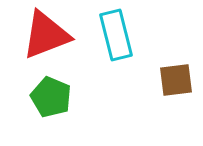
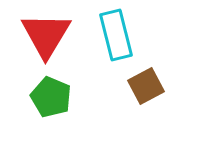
red triangle: rotated 38 degrees counterclockwise
brown square: moved 30 px left, 6 px down; rotated 21 degrees counterclockwise
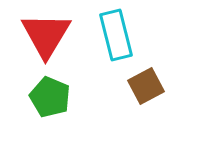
green pentagon: moved 1 px left
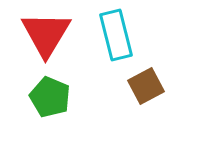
red triangle: moved 1 px up
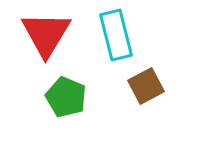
green pentagon: moved 16 px right
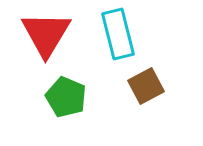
cyan rectangle: moved 2 px right, 1 px up
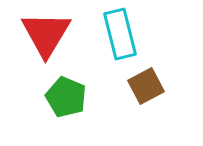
cyan rectangle: moved 2 px right
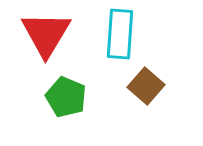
cyan rectangle: rotated 18 degrees clockwise
brown square: rotated 21 degrees counterclockwise
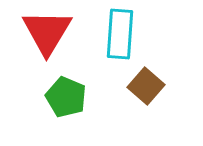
red triangle: moved 1 px right, 2 px up
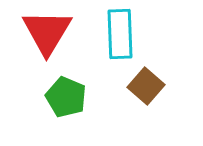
cyan rectangle: rotated 6 degrees counterclockwise
